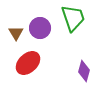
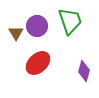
green trapezoid: moved 3 px left, 3 px down
purple circle: moved 3 px left, 2 px up
red ellipse: moved 10 px right
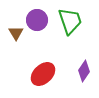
purple circle: moved 6 px up
red ellipse: moved 5 px right, 11 px down
purple diamond: rotated 20 degrees clockwise
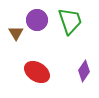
red ellipse: moved 6 px left, 2 px up; rotated 75 degrees clockwise
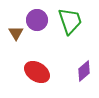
purple diamond: rotated 15 degrees clockwise
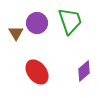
purple circle: moved 3 px down
red ellipse: rotated 20 degrees clockwise
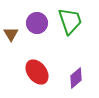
brown triangle: moved 5 px left, 1 px down
purple diamond: moved 8 px left, 7 px down
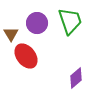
red ellipse: moved 11 px left, 16 px up
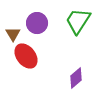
green trapezoid: moved 8 px right; rotated 128 degrees counterclockwise
brown triangle: moved 2 px right
